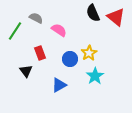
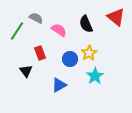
black semicircle: moved 7 px left, 11 px down
green line: moved 2 px right
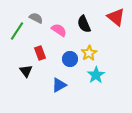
black semicircle: moved 2 px left
cyan star: moved 1 px right, 1 px up
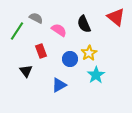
red rectangle: moved 1 px right, 2 px up
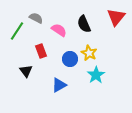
red triangle: rotated 30 degrees clockwise
yellow star: rotated 14 degrees counterclockwise
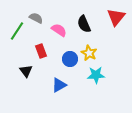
cyan star: rotated 30 degrees clockwise
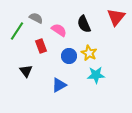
red rectangle: moved 5 px up
blue circle: moved 1 px left, 3 px up
